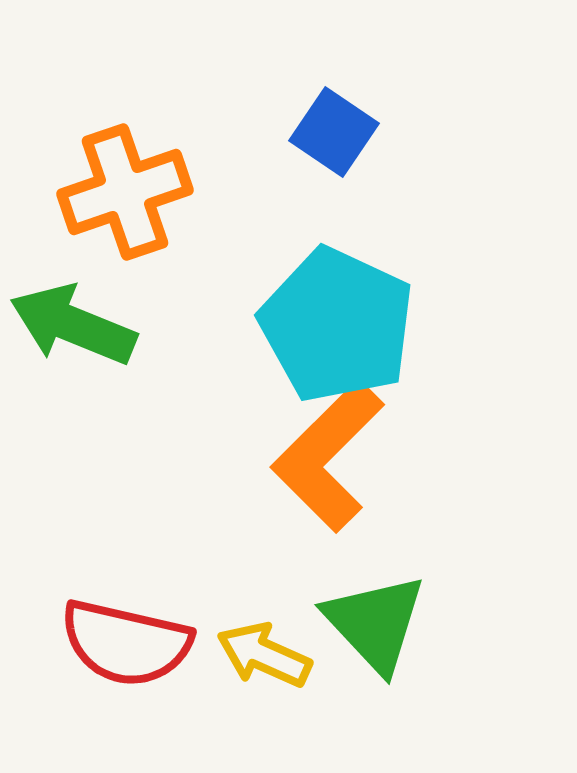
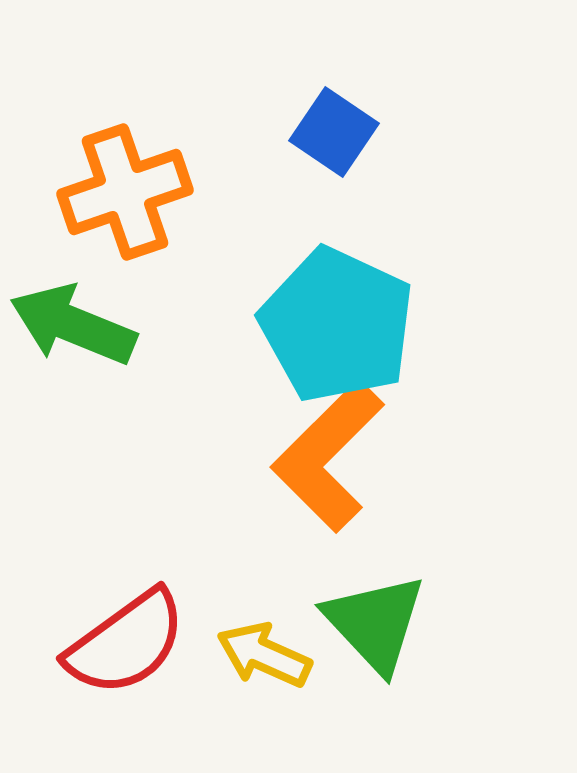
red semicircle: rotated 49 degrees counterclockwise
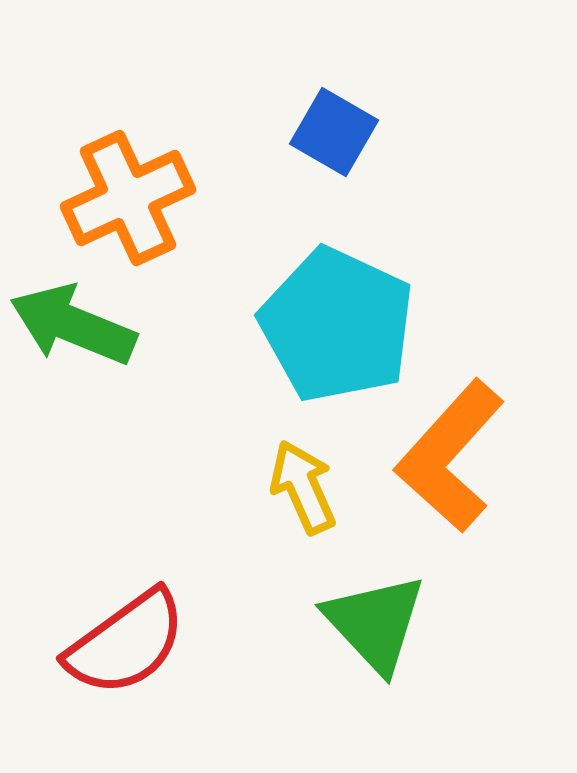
blue square: rotated 4 degrees counterclockwise
orange cross: moved 3 px right, 6 px down; rotated 6 degrees counterclockwise
orange L-shape: moved 122 px right; rotated 3 degrees counterclockwise
yellow arrow: moved 39 px right, 168 px up; rotated 42 degrees clockwise
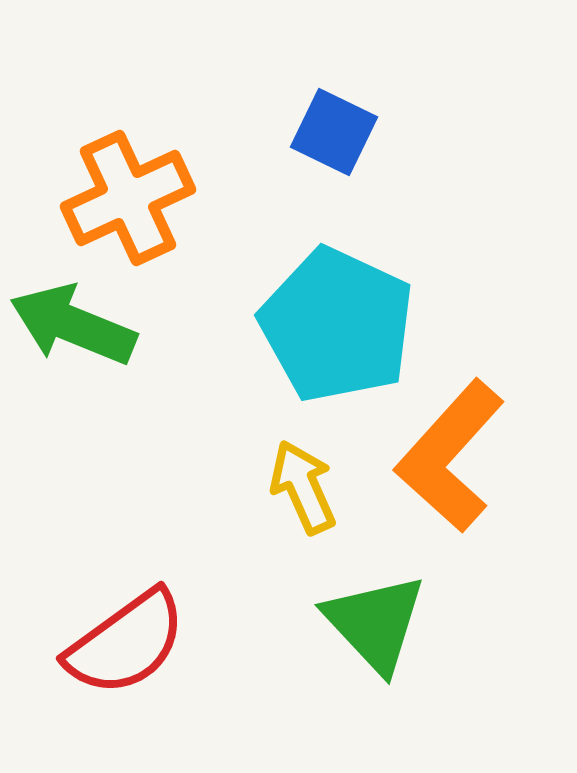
blue square: rotated 4 degrees counterclockwise
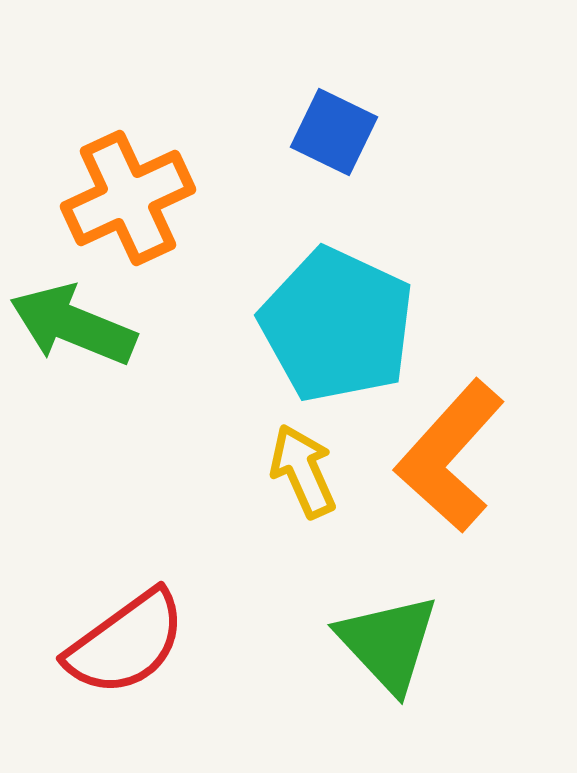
yellow arrow: moved 16 px up
green triangle: moved 13 px right, 20 px down
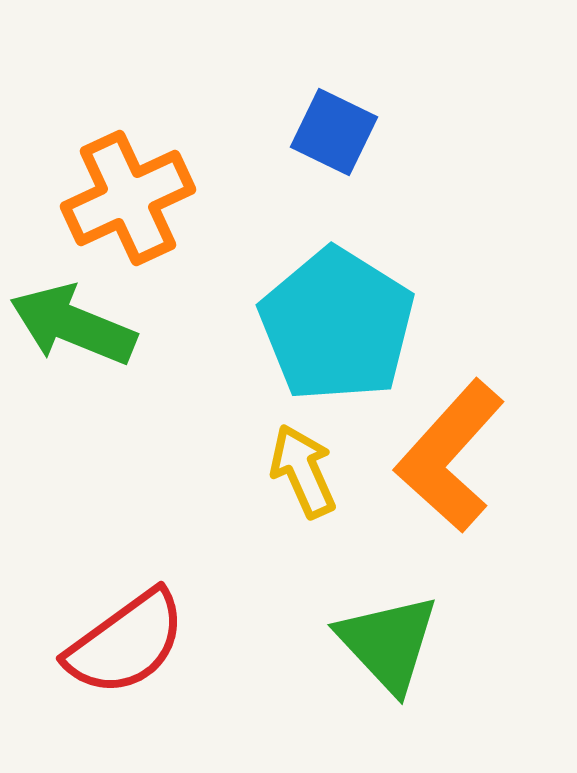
cyan pentagon: rotated 7 degrees clockwise
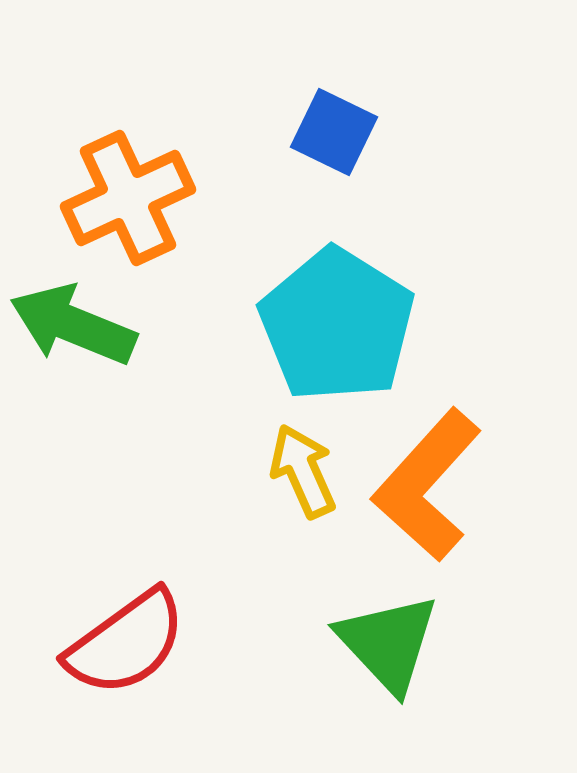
orange L-shape: moved 23 px left, 29 px down
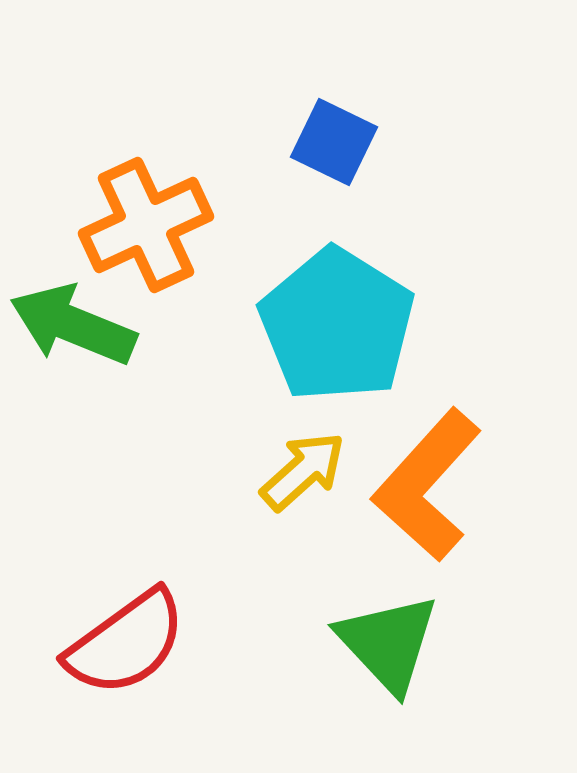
blue square: moved 10 px down
orange cross: moved 18 px right, 27 px down
yellow arrow: rotated 72 degrees clockwise
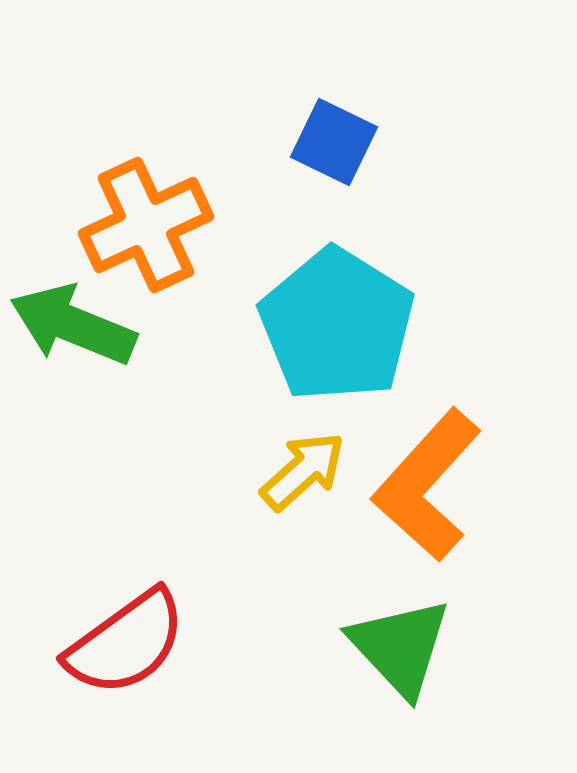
green triangle: moved 12 px right, 4 px down
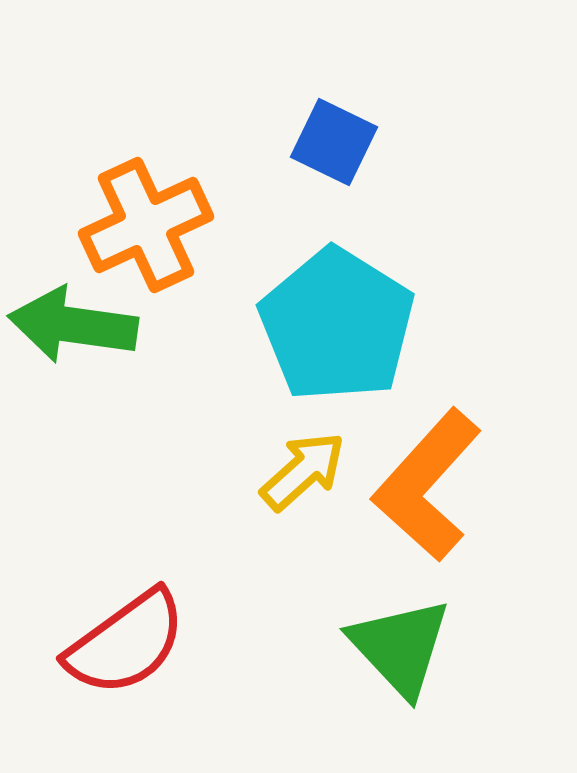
green arrow: rotated 14 degrees counterclockwise
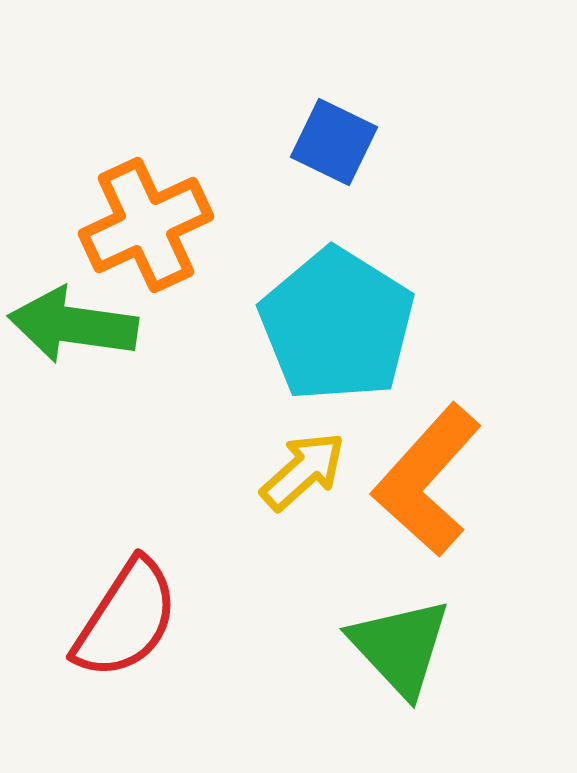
orange L-shape: moved 5 px up
red semicircle: moved 24 px up; rotated 21 degrees counterclockwise
